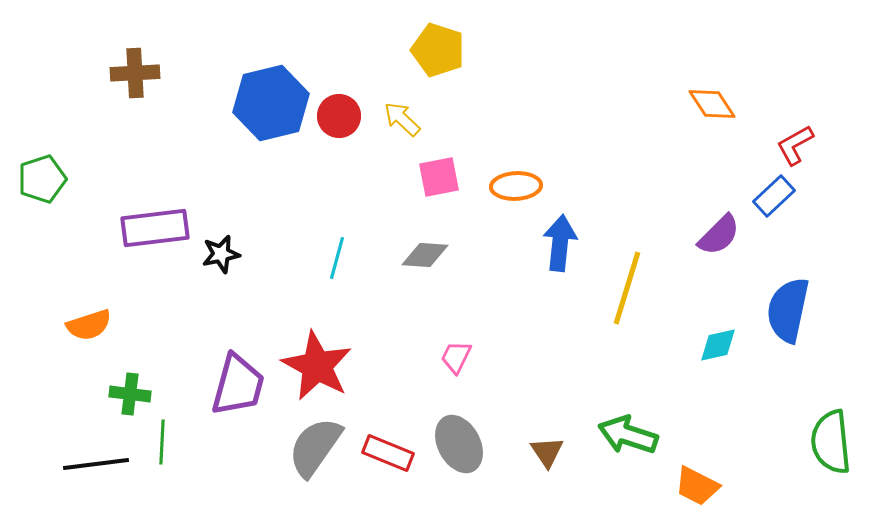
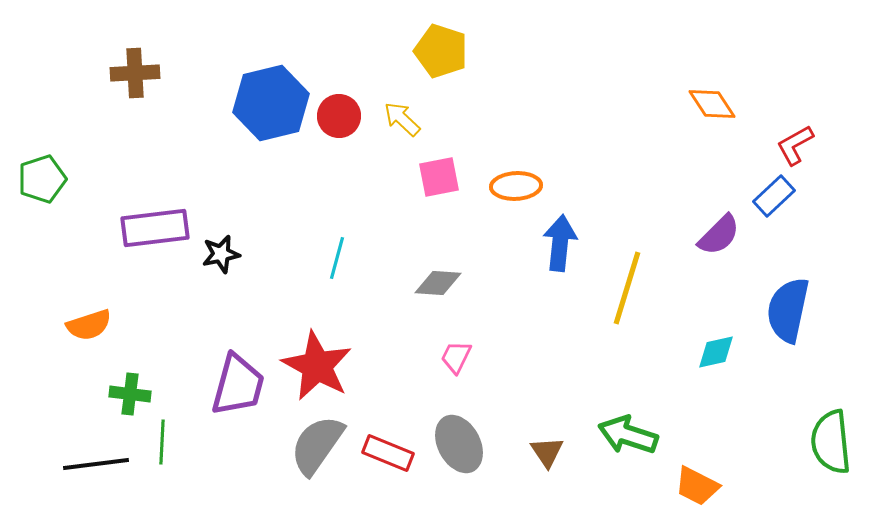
yellow pentagon: moved 3 px right, 1 px down
gray diamond: moved 13 px right, 28 px down
cyan diamond: moved 2 px left, 7 px down
gray semicircle: moved 2 px right, 2 px up
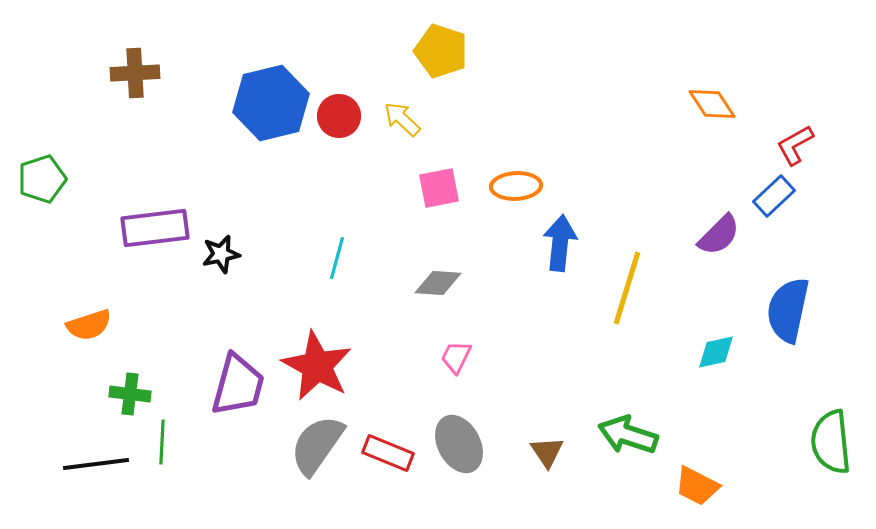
pink square: moved 11 px down
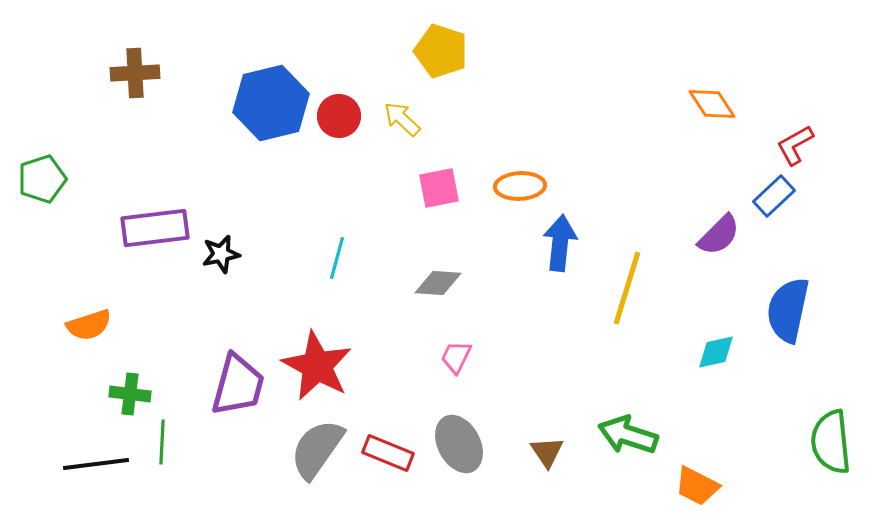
orange ellipse: moved 4 px right
gray semicircle: moved 4 px down
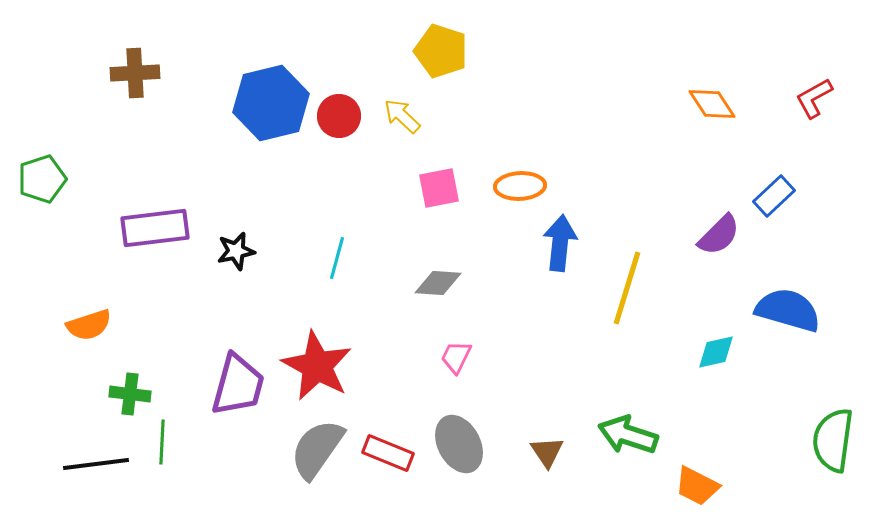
yellow arrow: moved 3 px up
red L-shape: moved 19 px right, 47 px up
black star: moved 15 px right, 3 px up
blue semicircle: rotated 94 degrees clockwise
green semicircle: moved 2 px right, 2 px up; rotated 14 degrees clockwise
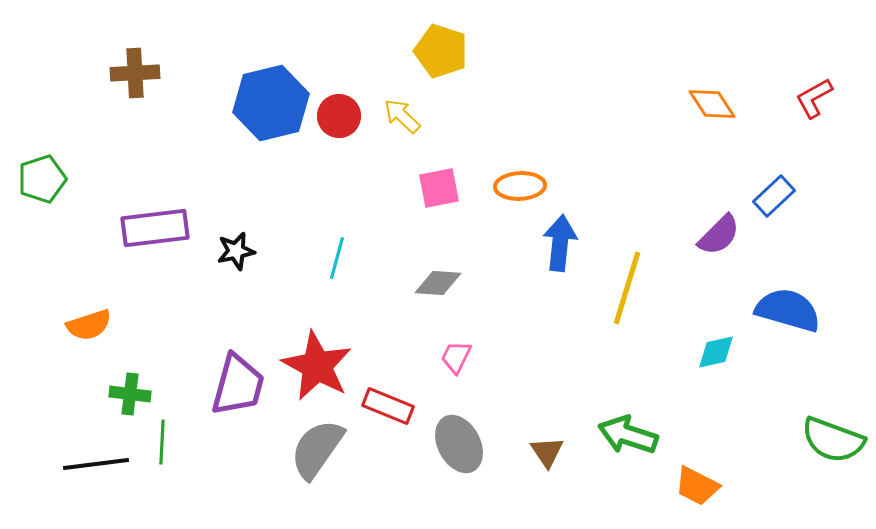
green semicircle: rotated 78 degrees counterclockwise
red rectangle: moved 47 px up
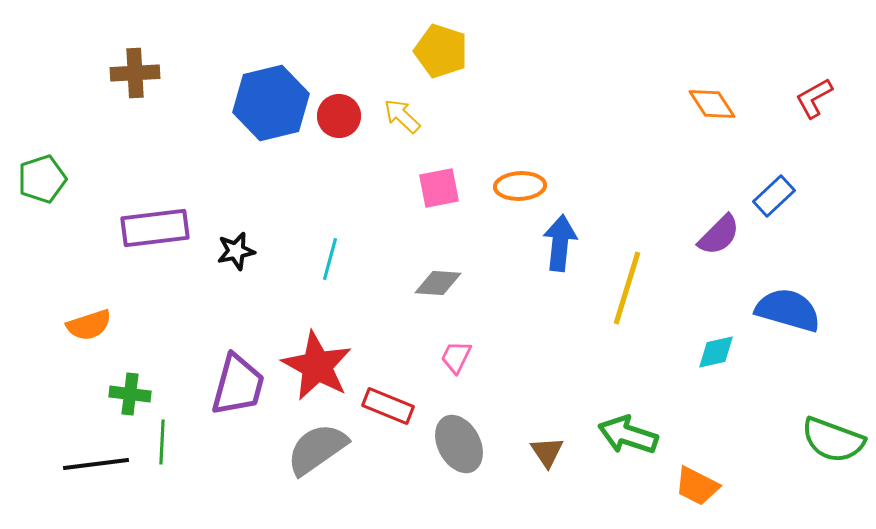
cyan line: moved 7 px left, 1 px down
gray semicircle: rotated 20 degrees clockwise
